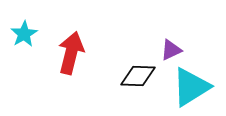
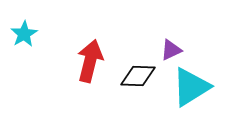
red arrow: moved 19 px right, 8 px down
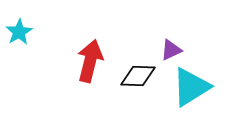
cyan star: moved 5 px left, 2 px up
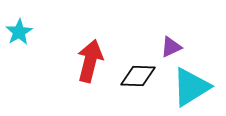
purple triangle: moved 3 px up
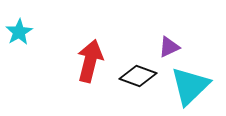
purple triangle: moved 2 px left
black diamond: rotated 18 degrees clockwise
cyan triangle: moved 1 px left, 1 px up; rotated 12 degrees counterclockwise
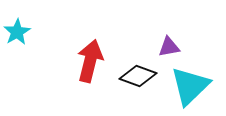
cyan star: moved 2 px left
purple triangle: rotated 15 degrees clockwise
